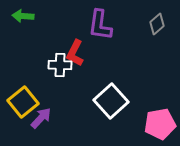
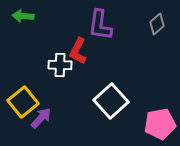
red L-shape: moved 3 px right, 2 px up
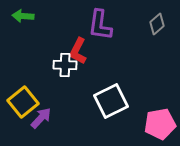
white cross: moved 5 px right
white square: rotated 16 degrees clockwise
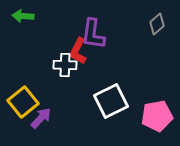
purple L-shape: moved 7 px left, 9 px down
pink pentagon: moved 3 px left, 8 px up
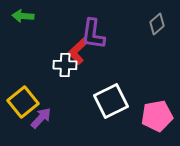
red L-shape: rotated 20 degrees clockwise
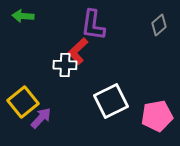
gray diamond: moved 2 px right, 1 px down
purple L-shape: moved 9 px up
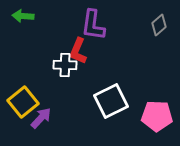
red L-shape: rotated 24 degrees counterclockwise
pink pentagon: rotated 12 degrees clockwise
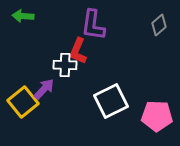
purple arrow: moved 3 px right, 29 px up
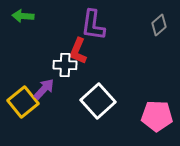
white square: moved 13 px left; rotated 16 degrees counterclockwise
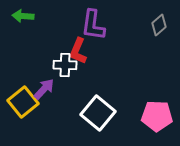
white square: moved 12 px down; rotated 8 degrees counterclockwise
